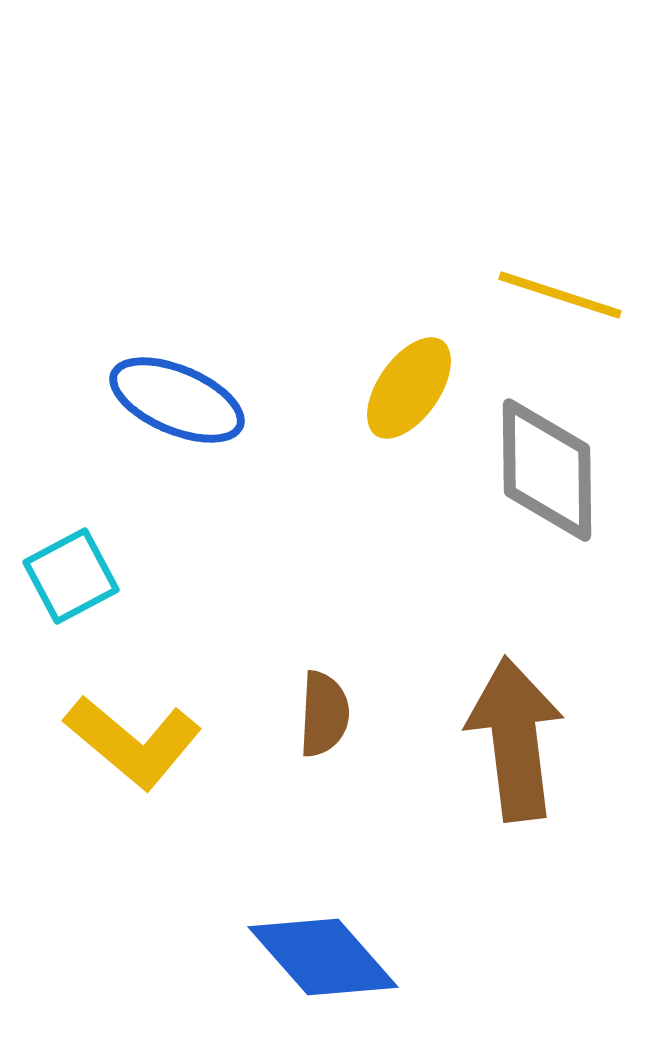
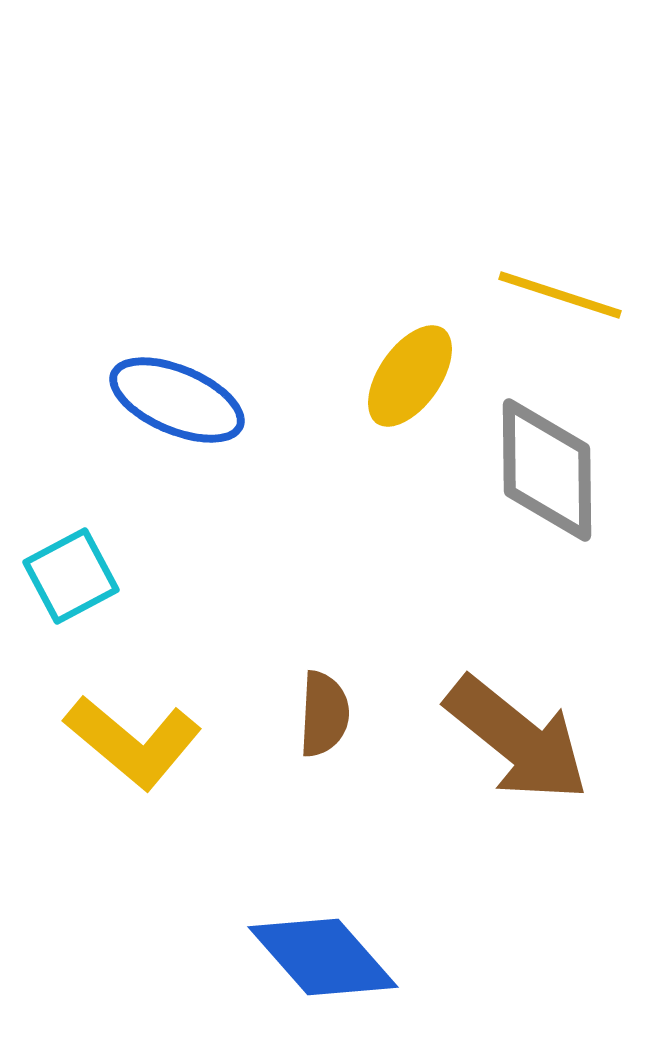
yellow ellipse: moved 1 px right, 12 px up
brown arrow: moved 2 px right; rotated 136 degrees clockwise
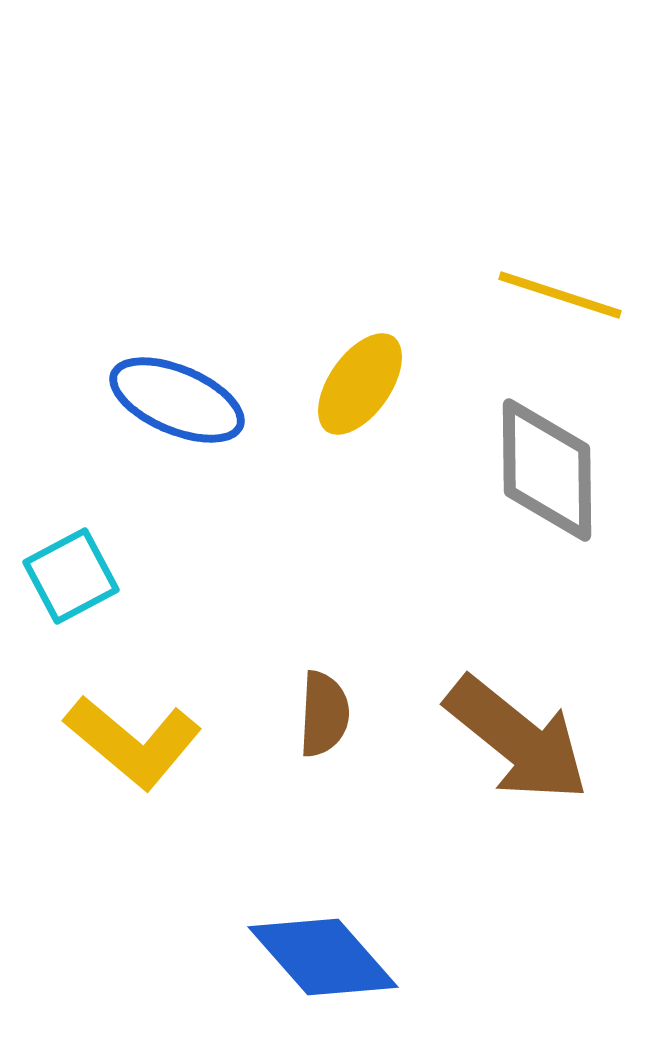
yellow ellipse: moved 50 px left, 8 px down
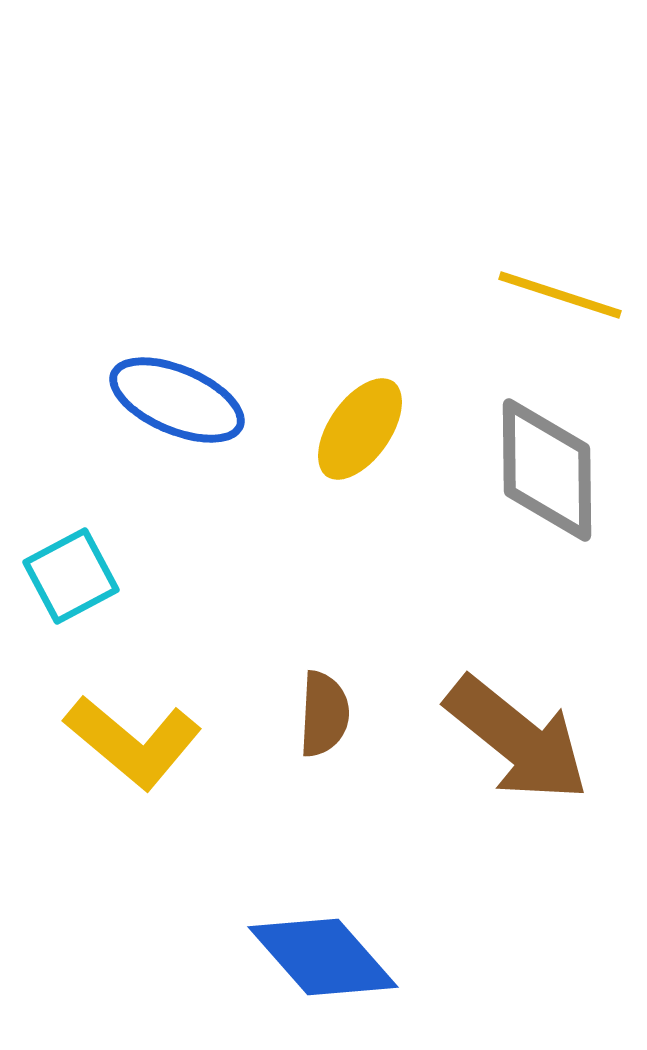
yellow ellipse: moved 45 px down
